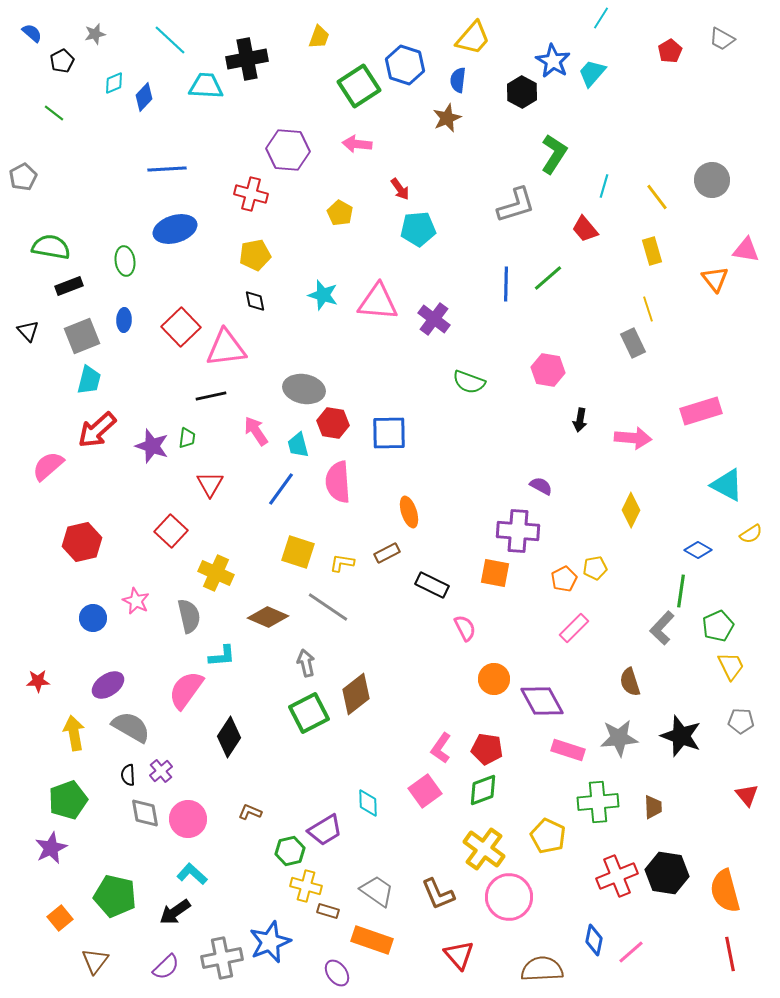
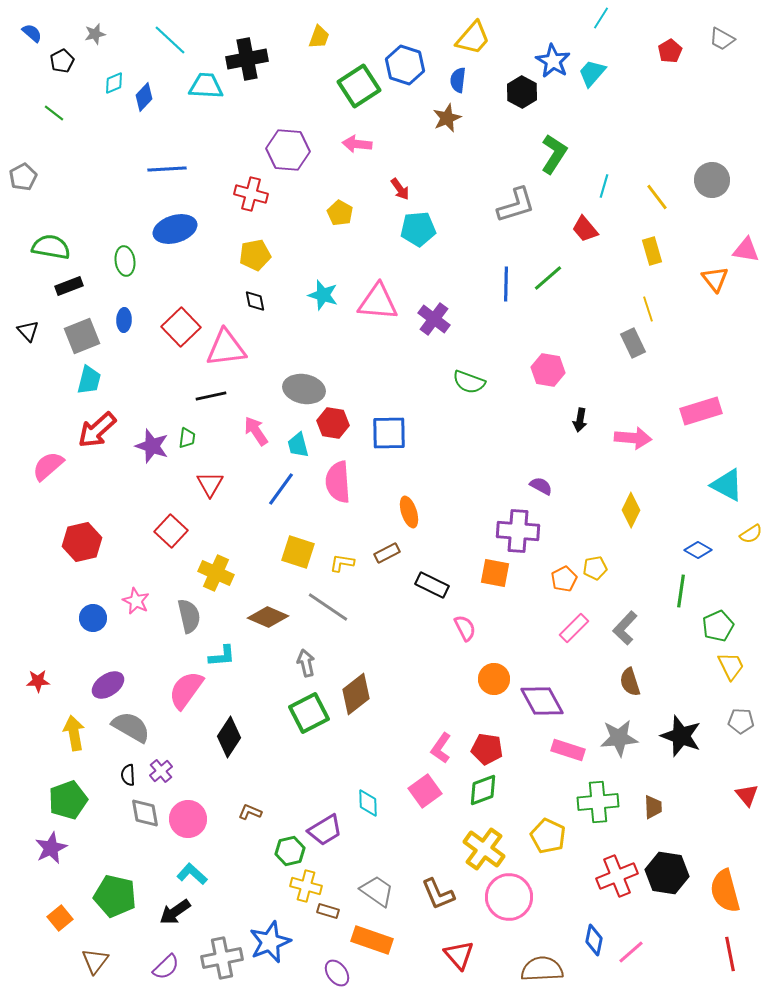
gray L-shape at (662, 628): moved 37 px left
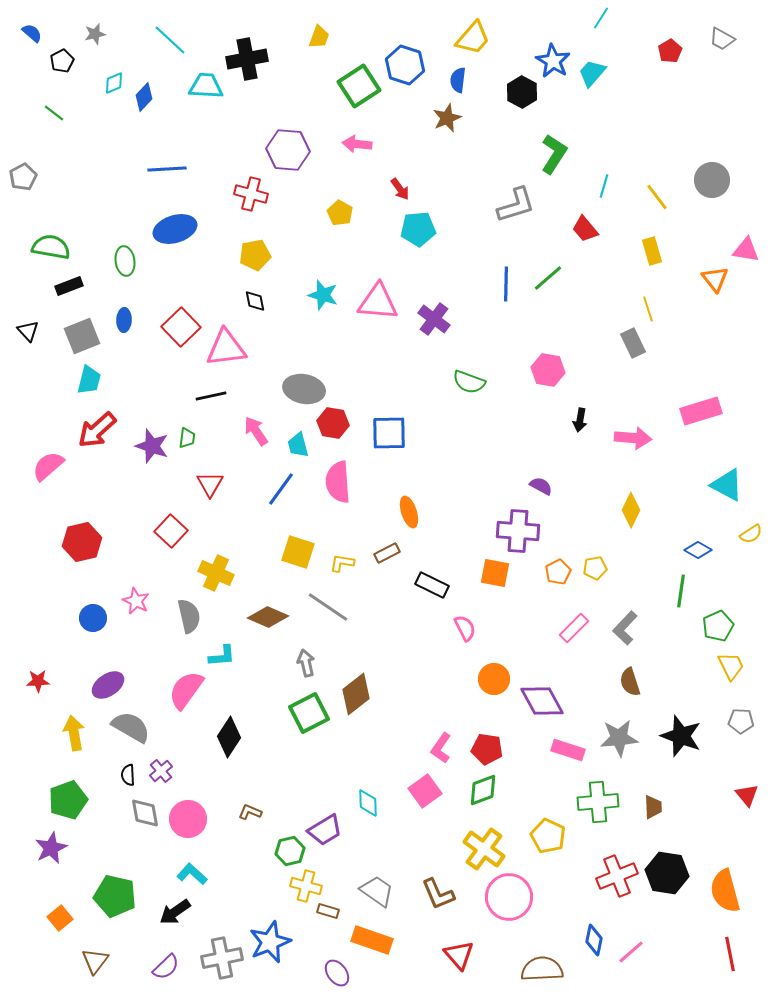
orange pentagon at (564, 579): moved 6 px left, 7 px up
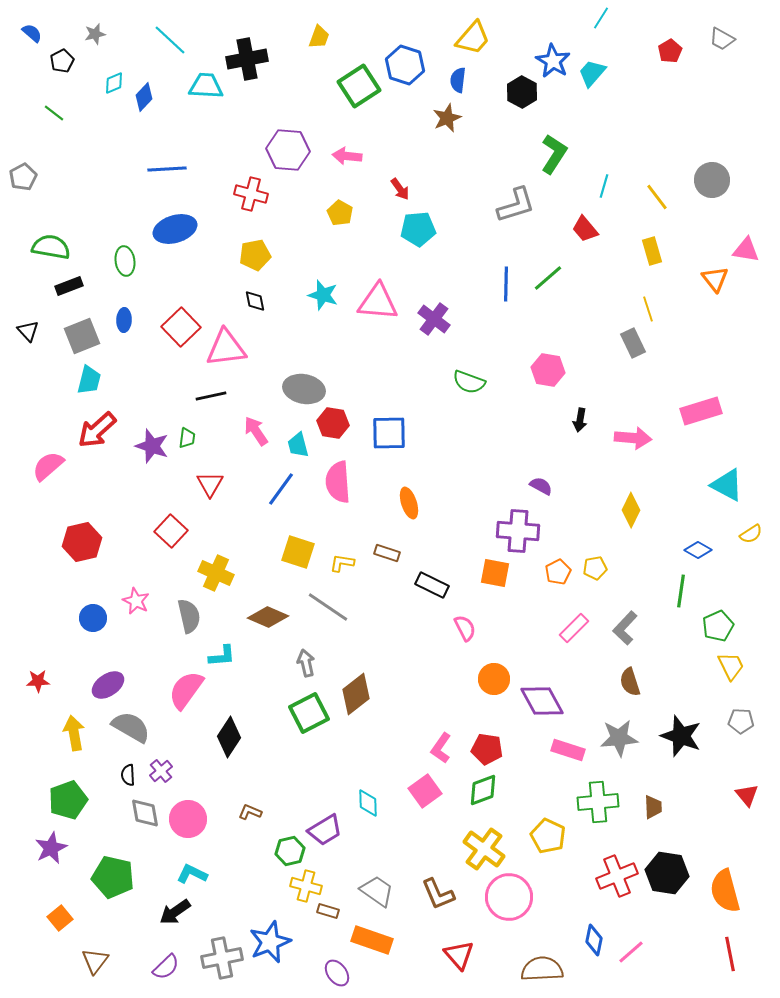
pink arrow at (357, 144): moved 10 px left, 12 px down
orange ellipse at (409, 512): moved 9 px up
brown rectangle at (387, 553): rotated 45 degrees clockwise
cyan L-shape at (192, 874): rotated 16 degrees counterclockwise
green pentagon at (115, 896): moved 2 px left, 19 px up
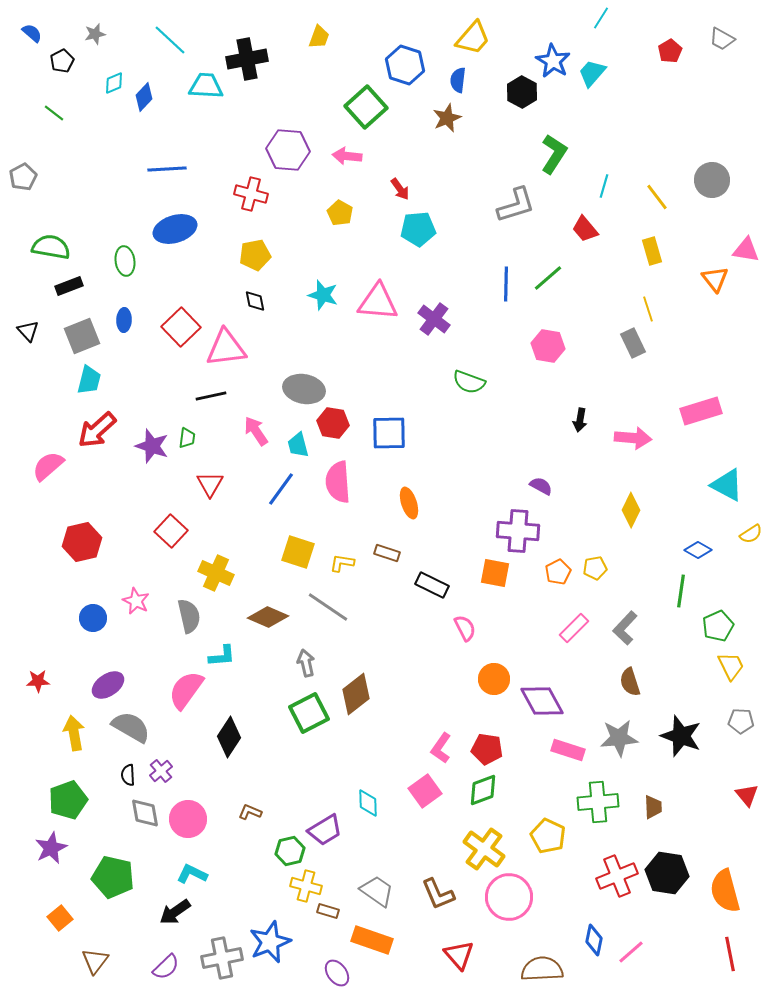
green square at (359, 86): moved 7 px right, 21 px down; rotated 9 degrees counterclockwise
pink hexagon at (548, 370): moved 24 px up
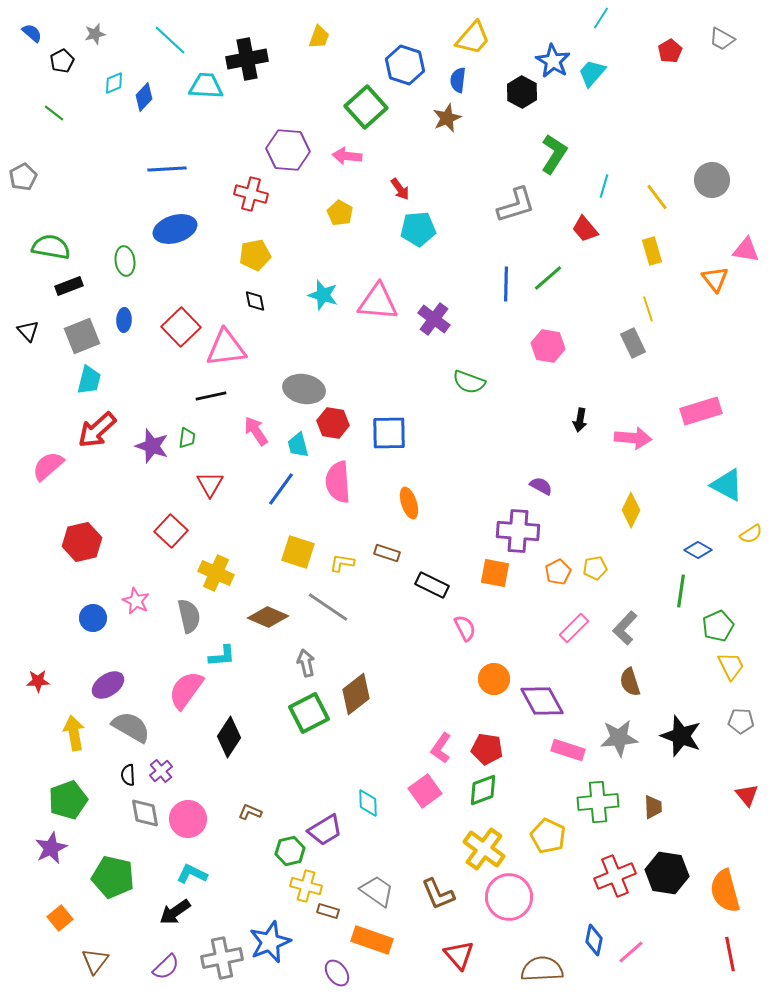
red cross at (617, 876): moved 2 px left
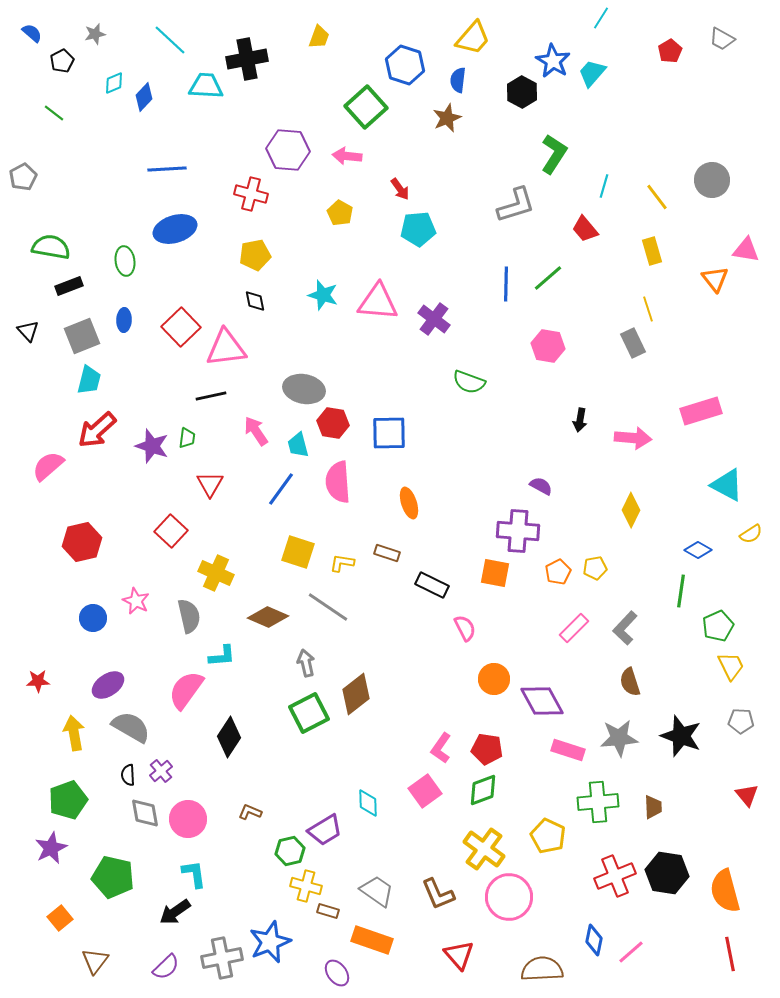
cyan L-shape at (192, 874): moved 2 px right; rotated 56 degrees clockwise
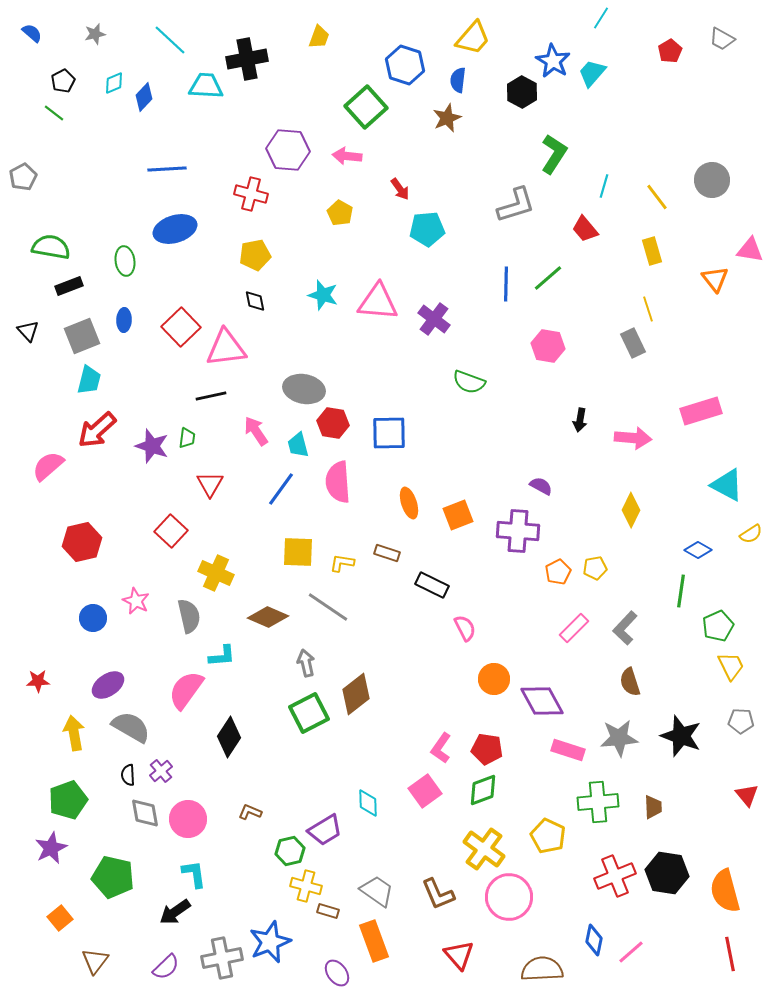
black pentagon at (62, 61): moved 1 px right, 20 px down
cyan pentagon at (418, 229): moved 9 px right
pink triangle at (746, 250): moved 4 px right
yellow square at (298, 552): rotated 16 degrees counterclockwise
orange square at (495, 573): moved 37 px left, 58 px up; rotated 32 degrees counterclockwise
orange rectangle at (372, 940): moved 2 px right, 1 px down; rotated 51 degrees clockwise
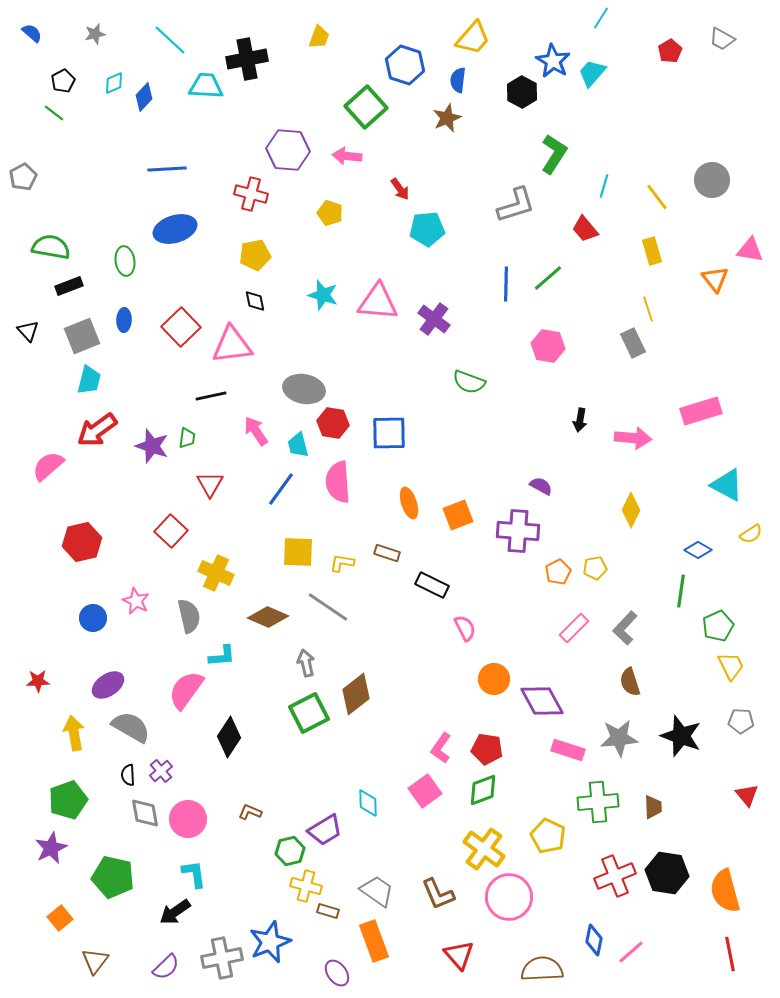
yellow pentagon at (340, 213): moved 10 px left; rotated 10 degrees counterclockwise
pink triangle at (226, 348): moved 6 px right, 3 px up
red arrow at (97, 430): rotated 6 degrees clockwise
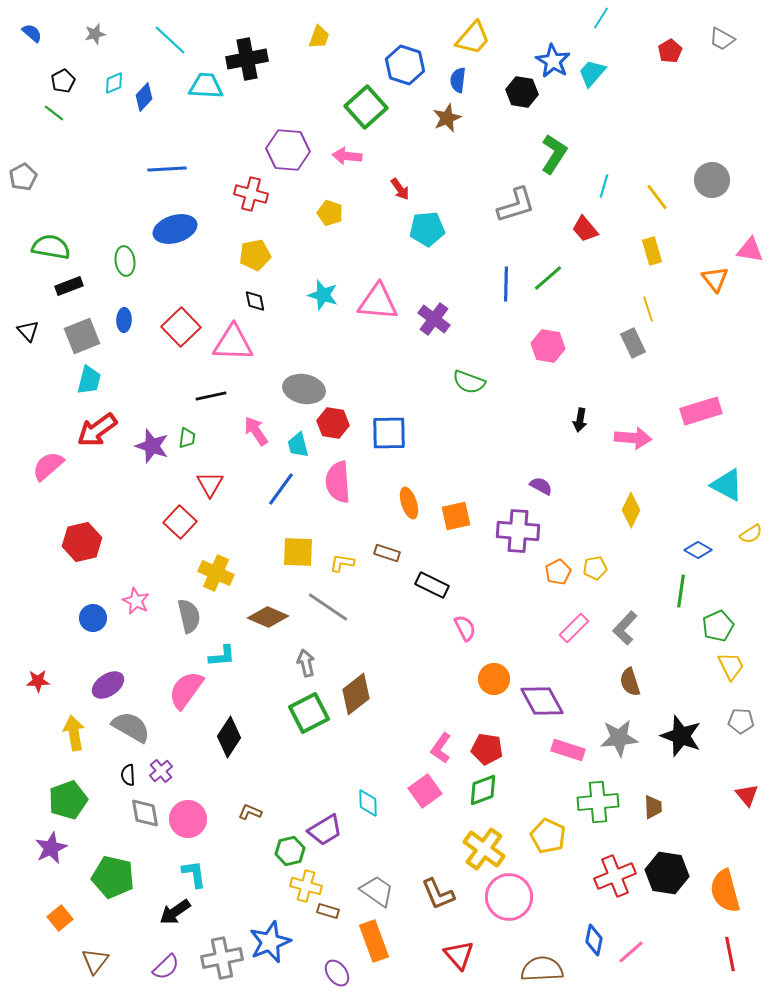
black hexagon at (522, 92): rotated 20 degrees counterclockwise
pink triangle at (232, 345): moved 1 px right, 2 px up; rotated 9 degrees clockwise
orange square at (458, 515): moved 2 px left, 1 px down; rotated 8 degrees clockwise
red square at (171, 531): moved 9 px right, 9 px up
